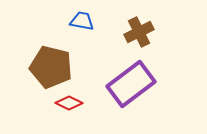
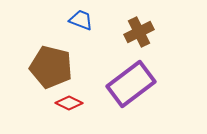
blue trapezoid: moved 1 px left, 1 px up; rotated 10 degrees clockwise
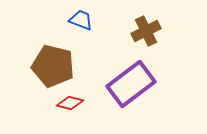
brown cross: moved 7 px right, 1 px up
brown pentagon: moved 2 px right, 1 px up
red diamond: moved 1 px right; rotated 12 degrees counterclockwise
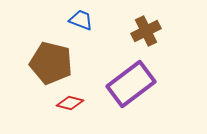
brown pentagon: moved 2 px left, 3 px up
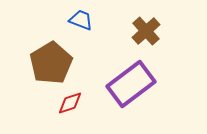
brown cross: rotated 16 degrees counterclockwise
brown pentagon: rotated 27 degrees clockwise
red diamond: rotated 32 degrees counterclockwise
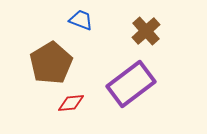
red diamond: moved 1 px right; rotated 12 degrees clockwise
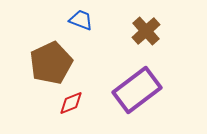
brown pentagon: rotated 6 degrees clockwise
purple rectangle: moved 6 px right, 6 px down
red diamond: rotated 16 degrees counterclockwise
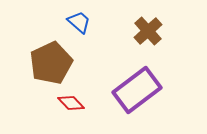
blue trapezoid: moved 2 px left, 2 px down; rotated 20 degrees clockwise
brown cross: moved 2 px right
red diamond: rotated 68 degrees clockwise
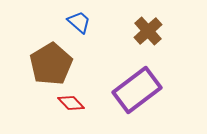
brown pentagon: moved 1 px down; rotated 6 degrees counterclockwise
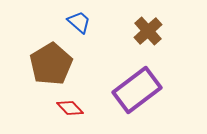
red diamond: moved 1 px left, 5 px down
